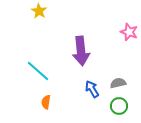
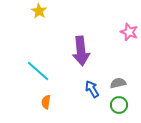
green circle: moved 1 px up
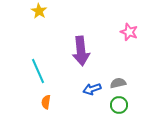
cyan line: rotated 25 degrees clockwise
blue arrow: rotated 78 degrees counterclockwise
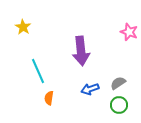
yellow star: moved 16 px left, 16 px down
gray semicircle: rotated 21 degrees counterclockwise
blue arrow: moved 2 px left
orange semicircle: moved 3 px right, 4 px up
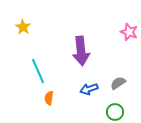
blue arrow: moved 1 px left
green circle: moved 4 px left, 7 px down
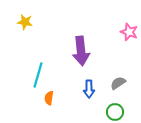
yellow star: moved 2 px right, 5 px up; rotated 21 degrees counterclockwise
cyan line: moved 4 px down; rotated 40 degrees clockwise
blue arrow: rotated 72 degrees counterclockwise
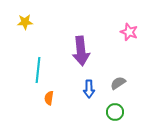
yellow star: rotated 14 degrees counterclockwise
cyan line: moved 5 px up; rotated 10 degrees counterclockwise
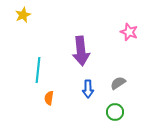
yellow star: moved 2 px left, 7 px up; rotated 21 degrees counterclockwise
blue arrow: moved 1 px left
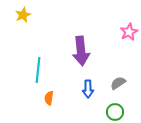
pink star: rotated 24 degrees clockwise
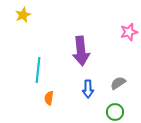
pink star: rotated 12 degrees clockwise
